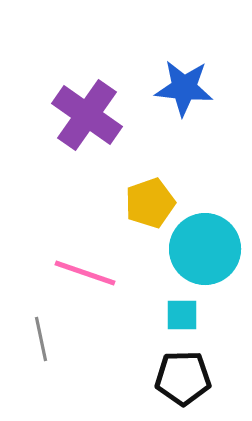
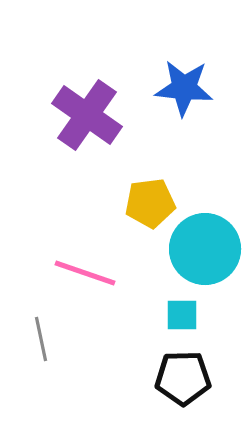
yellow pentagon: rotated 12 degrees clockwise
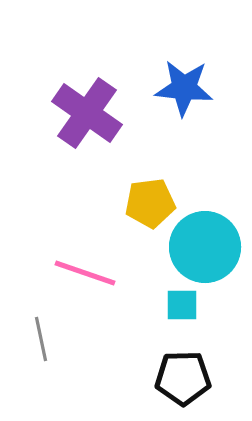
purple cross: moved 2 px up
cyan circle: moved 2 px up
cyan square: moved 10 px up
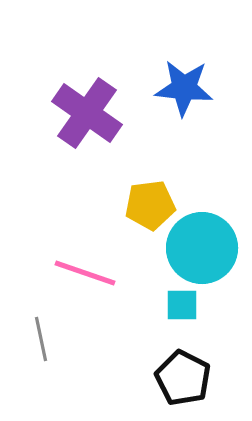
yellow pentagon: moved 2 px down
cyan circle: moved 3 px left, 1 px down
black pentagon: rotated 28 degrees clockwise
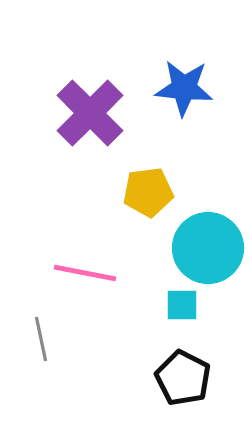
purple cross: moved 3 px right; rotated 10 degrees clockwise
yellow pentagon: moved 2 px left, 13 px up
cyan circle: moved 6 px right
pink line: rotated 8 degrees counterclockwise
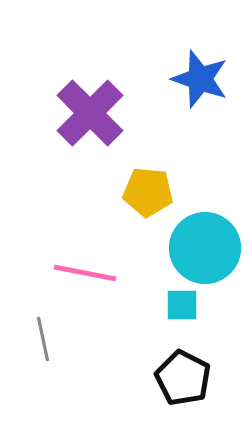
blue star: moved 16 px right, 9 px up; rotated 14 degrees clockwise
yellow pentagon: rotated 12 degrees clockwise
cyan circle: moved 3 px left
gray line: moved 2 px right
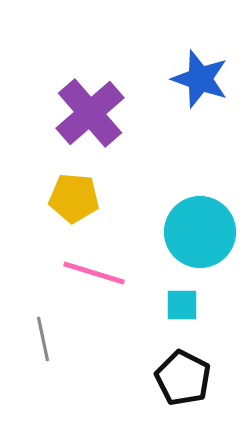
purple cross: rotated 4 degrees clockwise
yellow pentagon: moved 74 px left, 6 px down
cyan circle: moved 5 px left, 16 px up
pink line: moved 9 px right; rotated 6 degrees clockwise
